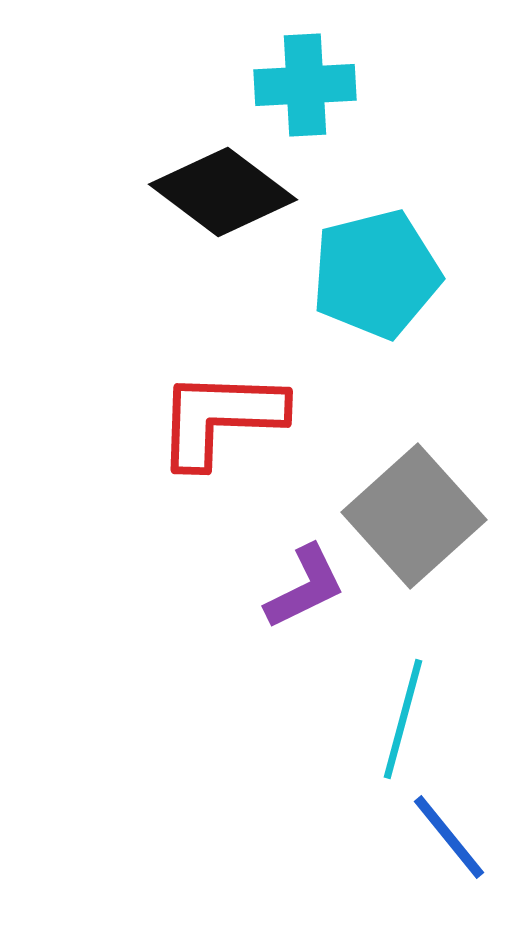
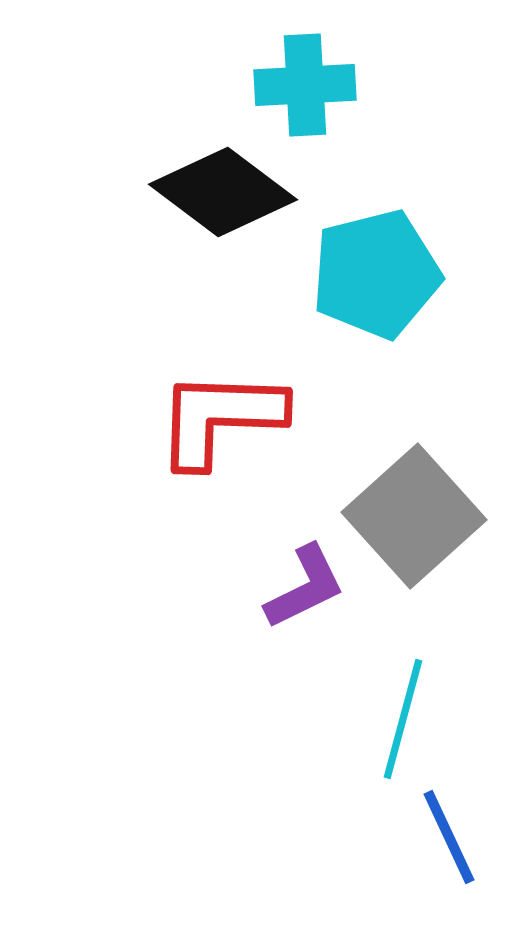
blue line: rotated 14 degrees clockwise
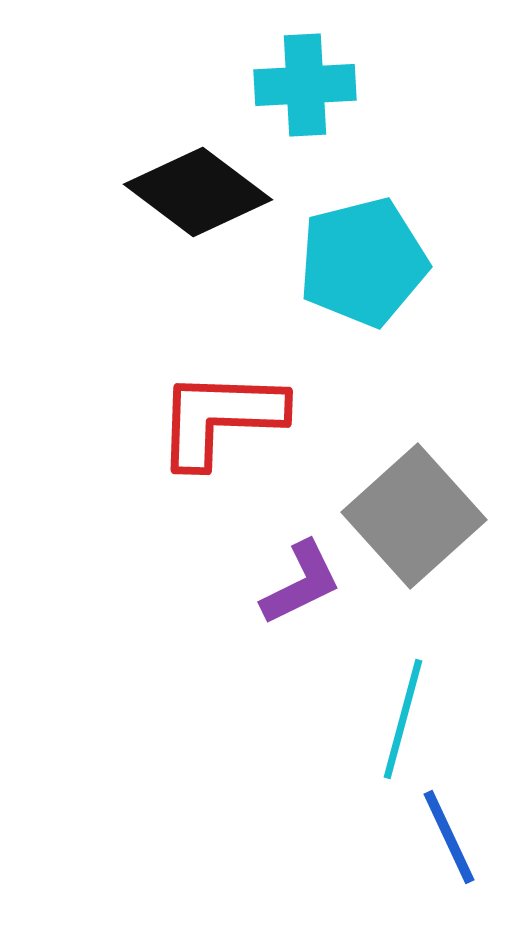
black diamond: moved 25 px left
cyan pentagon: moved 13 px left, 12 px up
purple L-shape: moved 4 px left, 4 px up
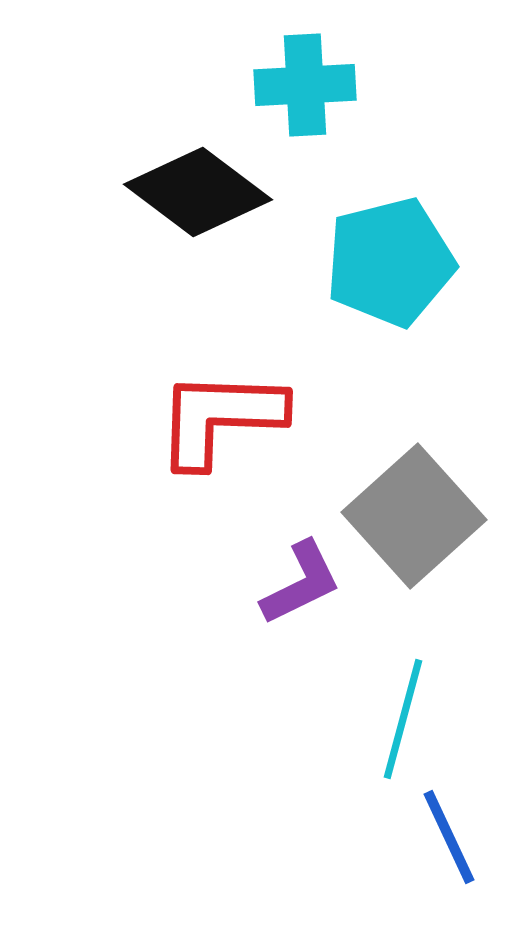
cyan pentagon: moved 27 px right
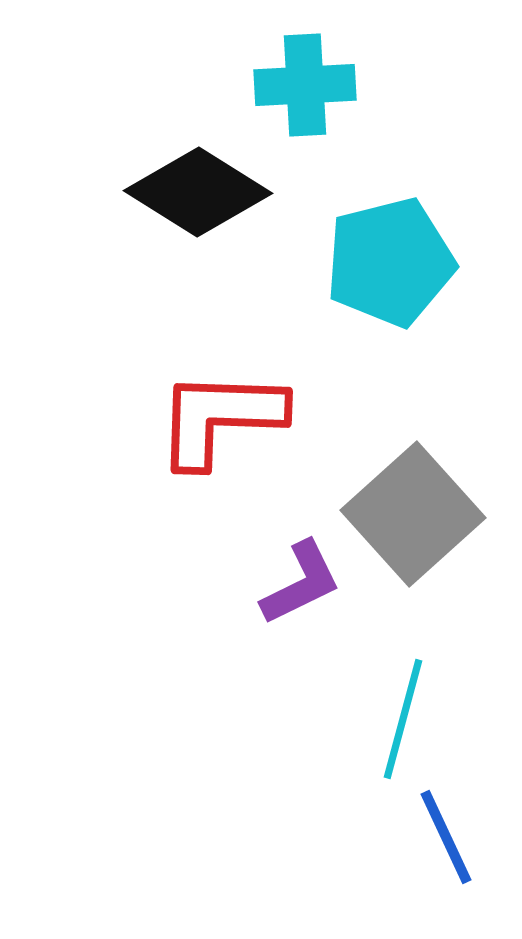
black diamond: rotated 5 degrees counterclockwise
gray square: moved 1 px left, 2 px up
blue line: moved 3 px left
